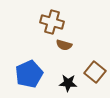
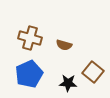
brown cross: moved 22 px left, 16 px down
brown square: moved 2 px left
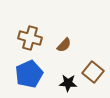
brown semicircle: rotated 63 degrees counterclockwise
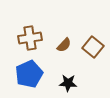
brown cross: rotated 25 degrees counterclockwise
brown square: moved 25 px up
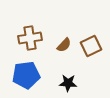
brown square: moved 2 px left, 1 px up; rotated 25 degrees clockwise
blue pentagon: moved 3 px left, 1 px down; rotated 16 degrees clockwise
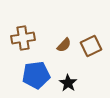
brown cross: moved 7 px left
blue pentagon: moved 10 px right
black star: rotated 30 degrees clockwise
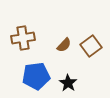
brown square: rotated 10 degrees counterclockwise
blue pentagon: moved 1 px down
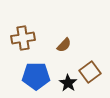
brown square: moved 1 px left, 26 px down
blue pentagon: rotated 8 degrees clockwise
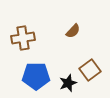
brown semicircle: moved 9 px right, 14 px up
brown square: moved 2 px up
black star: rotated 18 degrees clockwise
